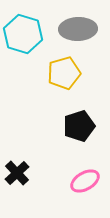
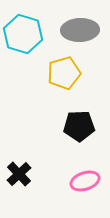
gray ellipse: moved 2 px right, 1 px down
black pentagon: rotated 16 degrees clockwise
black cross: moved 2 px right, 1 px down
pink ellipse: rotated 12 degrees clockwise
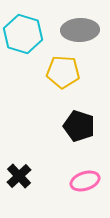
yellow pentagon: moved 1 px left, 1 px up; rotated 20 degrees clockwise
black pentagon: rotated 20 degrees clockwise
black cross: moved 2 px down
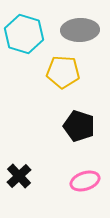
cyan hexagon: moved 1 px right
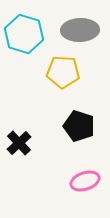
black cross: moved 33 px up
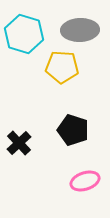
yellow pentagon: moved 1 px left, 5 px up
black pentagon: moved 6 px left, 4 px down
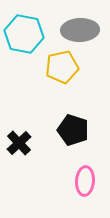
cyan hexagon: rotated 6 degrees counterclockwise
yellow pentagon: rotated 16 degrees counterclockwise
pink ellipse: rotated 68 degrees counterclockwise
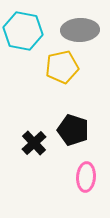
cyan hexagon: moved 1 px left, 3 px up
black cross: moved 15 px right
pink ellipse: moved 1 px right, 4 px up
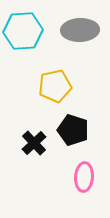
cyan hexagon: rotated 15 degrees counterclockwise
yellow pentagon: moved 7 px left, 19 px down
pink ellipse: moved 2 px left
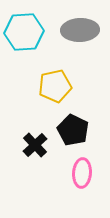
cyan hexagon: moved 1 px right, 1 px down
black pentagon: rotated 8 degrees clockwise
black cross: moved 1 px right, 2 px down
pink ellipse: moved 2 px left, 4 px up
